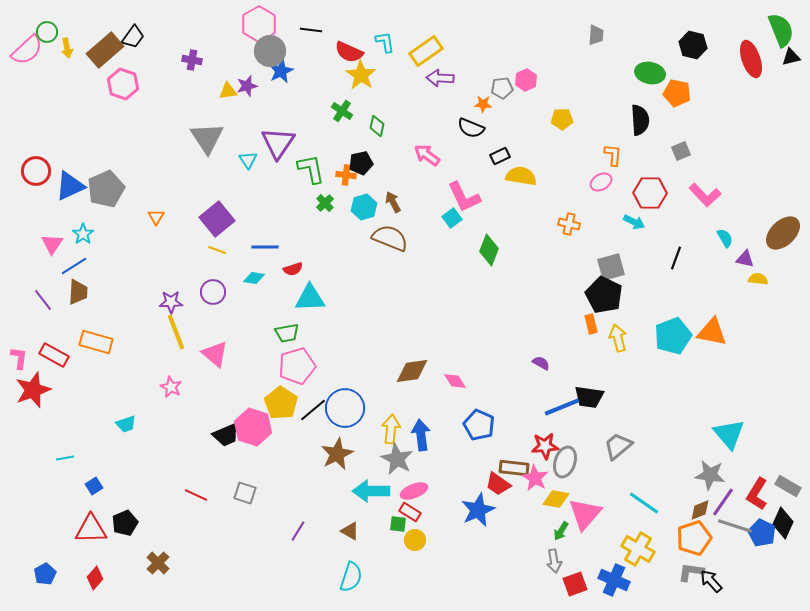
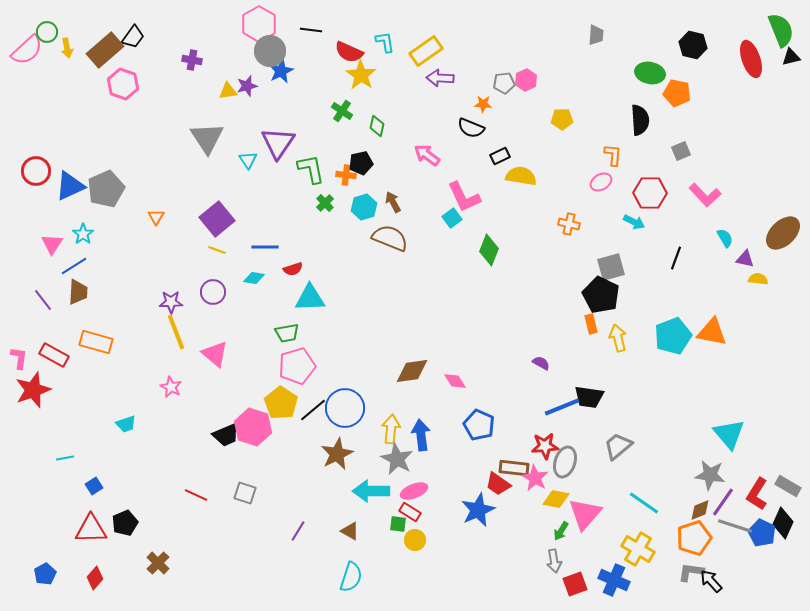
gray pentagon at (502, 88): moved 2 px right, 5 px up
black pentagon at (604, 295): moved 3 px left
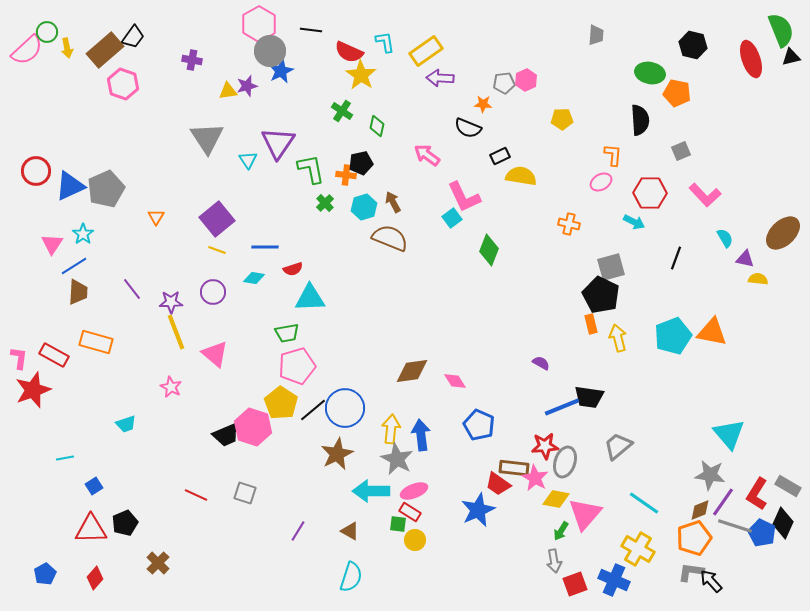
black semicircle at (471, 128): moved 3 px left
purple line at (43, 300): moved 89 px right, 11 px up
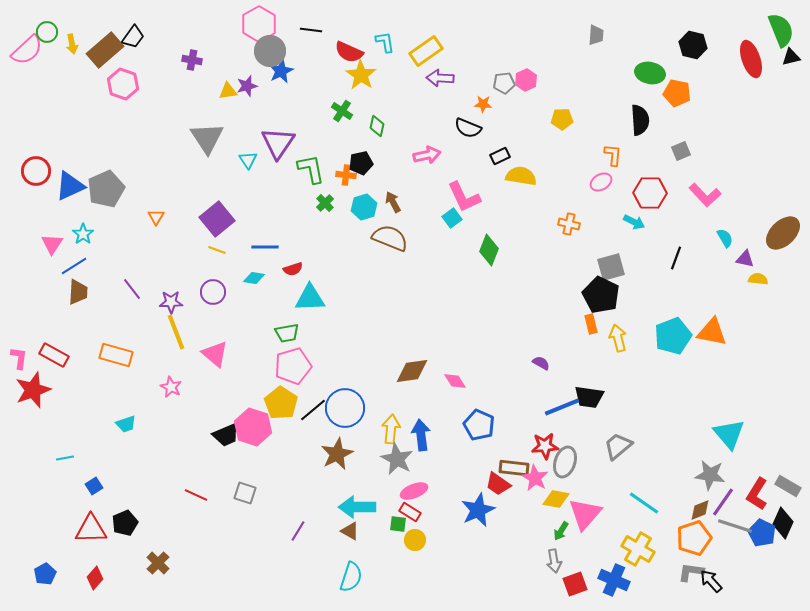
yellow arrow at (67, 48): moved 5 px right, 4 px up
pink arrow at (427, 155): rotated 132 degrees clockwise
orange rectangle at (96, 342): moved 20 px right, 13 px down
pink pentagon at (297, 366): moved 4 px left
cyan arrow at (371, 491): moved 14 px left, 16 px down
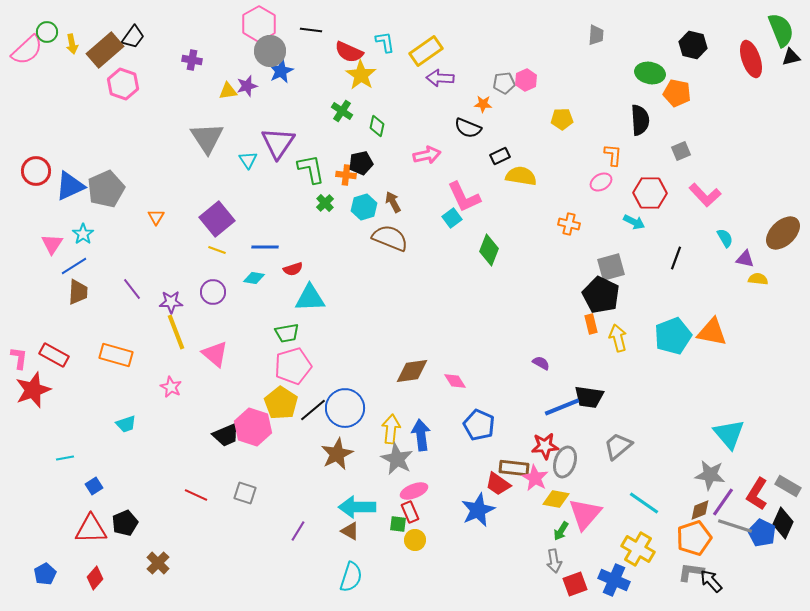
red rectangle at (410, 512): rotated 35 degrees clockwise
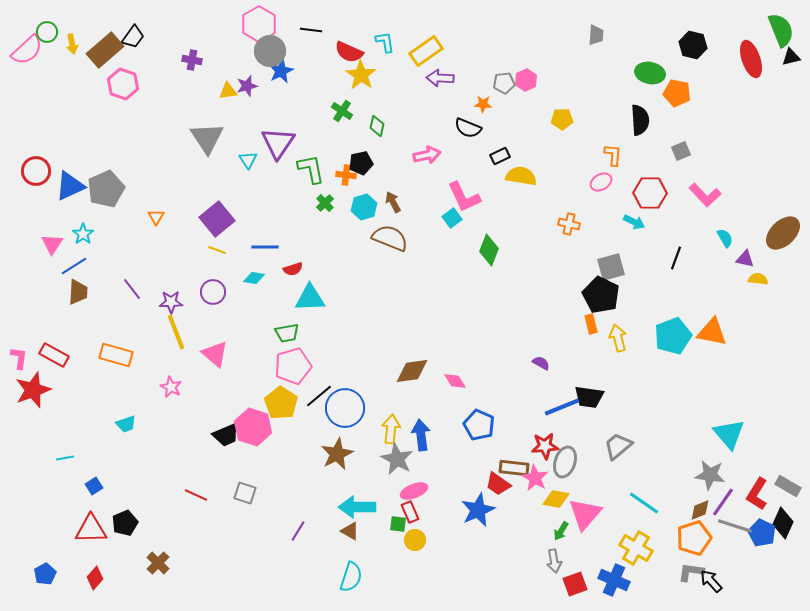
black line at (313, 410): moved 6 px right, 14 px up
yellow cross at (638, 549): moved 2 px left, 1 px up
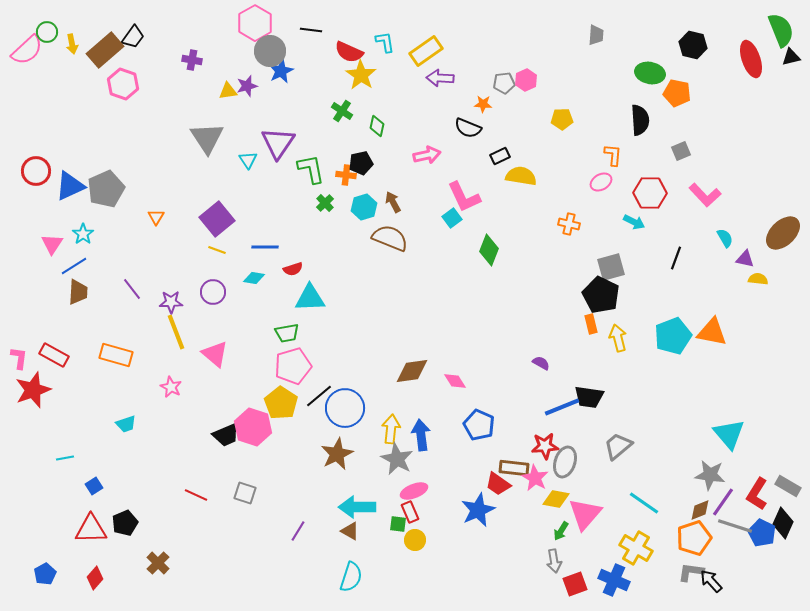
pink hexagon at (259, 24): moved 4 px left, 1 px up
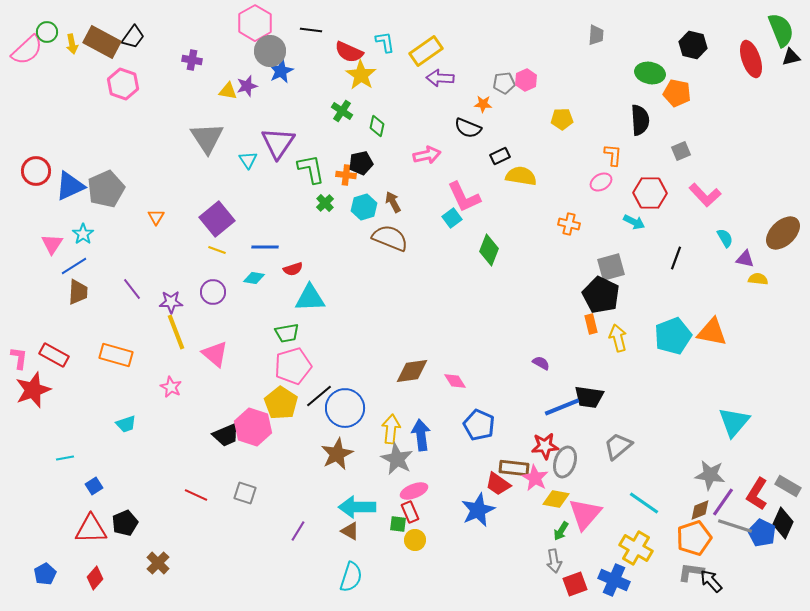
brown rectangle at (105, 50): moved 3 px left, 8 px up; rotated 69 degrees clockwise
yellow triangle at (228, 91): rotated 18 degrees clockwise
cyan triangle at (729, 434): moved 5 px right, 12 px up; rotated 20 degrees clockwise
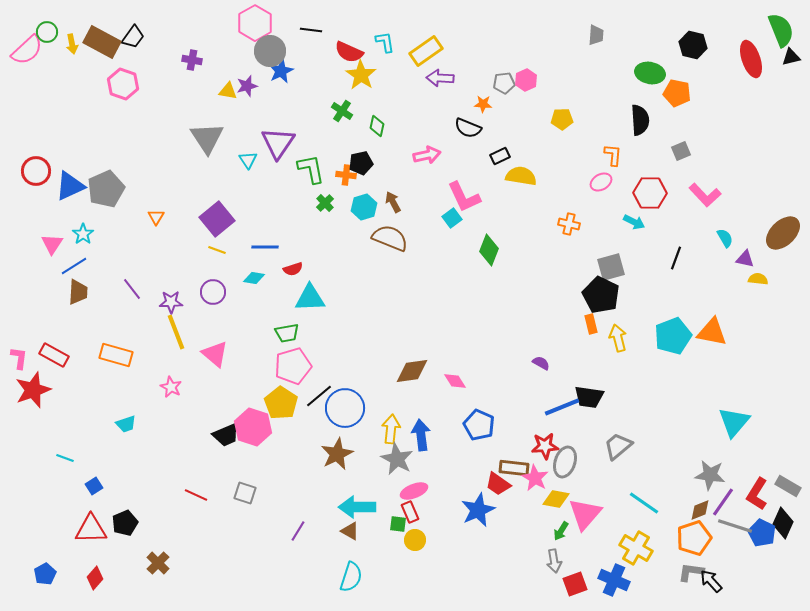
cyan line at (65, 458): rotated 30 degrees clockwise
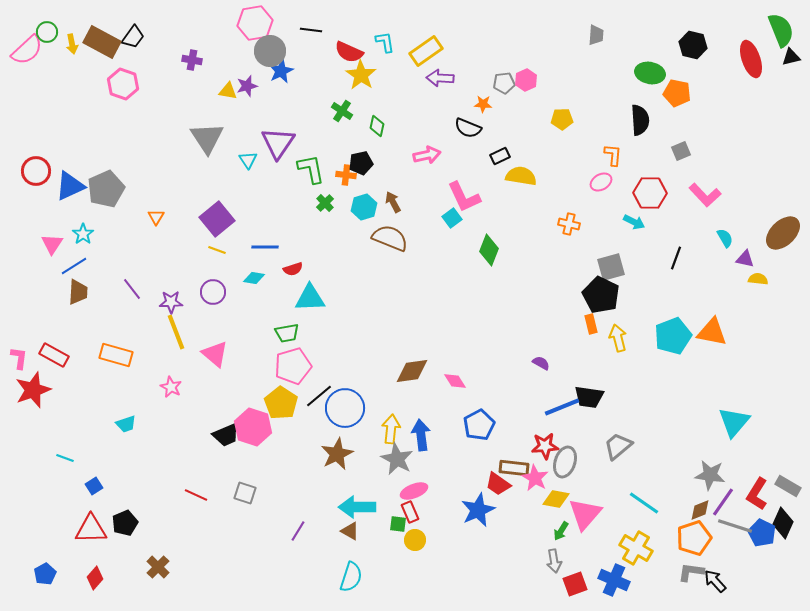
pink hexagon at (255, 23): rotated 20 degrees clockwise
blue pentagon at (479, 425): rotated 20 degrees clockwise
brown cross at (158, 563): moved 4 px down
black arrow at (711, 581): moved 4 px right
